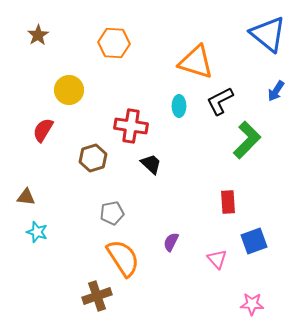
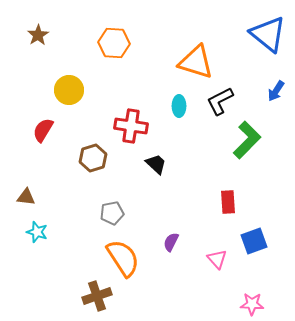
black trapezoid: moved 5 px right
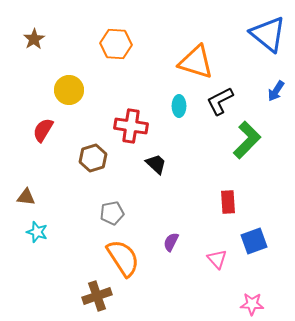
brown star: moved 4 px left, 4 px down
orange hexagon: moved 2 px right, 1 px down
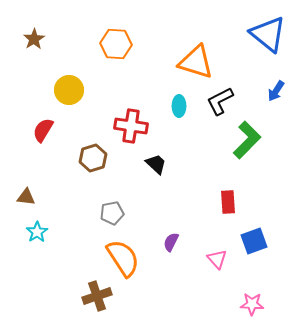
cyan star: rotated 20 degrees clockwise
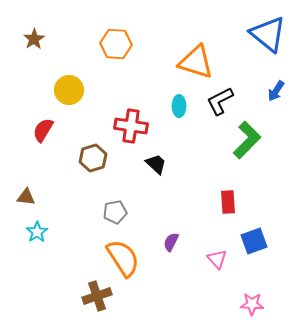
gray pentagon: moved 3 px right, 1 px up
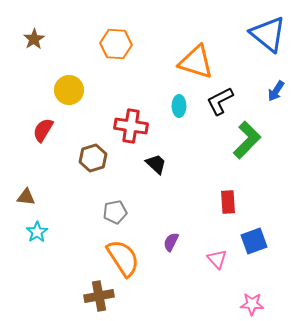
brown cross: moved 2 px right; rotated 8 degrees clockwise
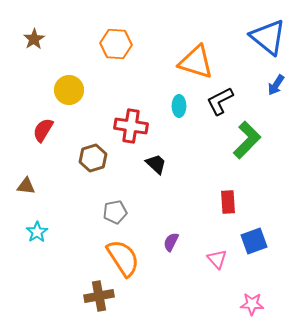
blue triangle: moved 3 px down
blue arrow: moved 6 px up
brown triangle: moved 11 px up
